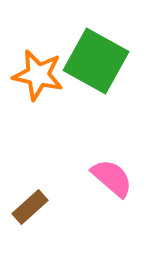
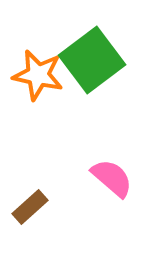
green square: moved 4 px left, 1 px up; rotated 24 degrees clockwise
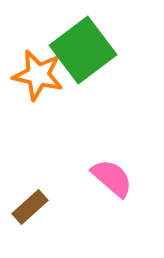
green square: moved 9 px left, 10 px up
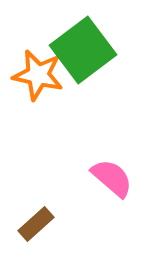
brown rectangle: moved 6 px right, 17 px down
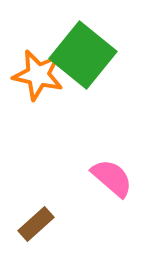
green square: moved 5 px down; rotated 14 degrees counterclockwise
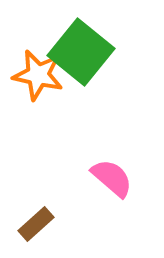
green square: moved 2 px left, 3 px up
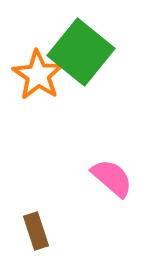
orange star: rotated 21 degrees clockwise
brown rectangle: moved 7 px down; rotated 66 degrees counterclockwise
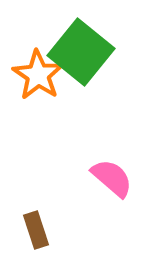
brown rectangle: moved 1 px up
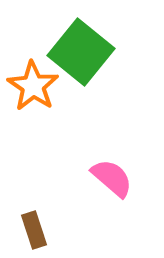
orange star: moved 5 px left, 11 px down
brown rectangle: moved 2 px left
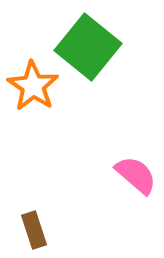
green square: moved 7 px right, 5 px up
pink semicircle: moved 24 px right, 3 px up
